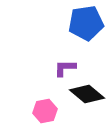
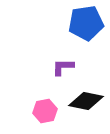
purple L-shape: moved 2 px left, 1 px up
black diamond: moved 1 px left, 7 px down; rotated 28 degrees counterclockwise
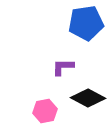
black diamond: moved 2 px right, 3 px up; rotated 16 degrees clockwise
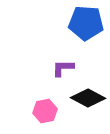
blue pentagon: rotated 12 degrees clockwise
purple L-shape: moved 1 px down
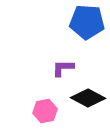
blue pentagon: moved 1 px right, 1 px up
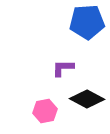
blue pentagon: rotated 8 degrees counterclockwise
black diamond: moved 1 px left, 1 px down
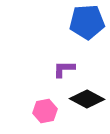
purple L-shape: moved 1 px right, 1 px down
